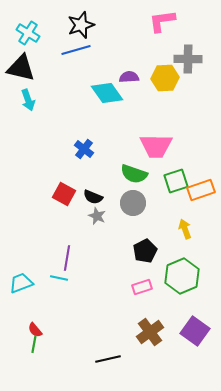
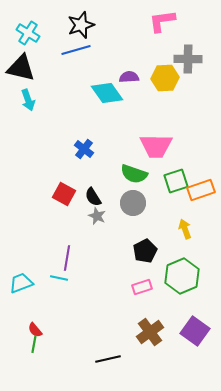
black semicircle: rotated 36 degrees clockwise
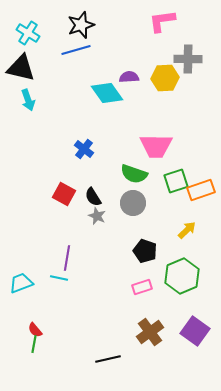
yellow arrow: moved 2 px right, 1 px down; rotated 66 degrees clockwise
black pentagon: rotated 25 degrees counterclockwise
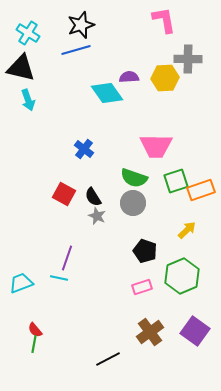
pink L-shape: moved 2 px right, 1 px up; rotated 88 degrees clockwise
green semicircle: moved 4 px down
purple line: rotated 10 degrees clockwise
black line: rotated 15 degrees counterclockwise
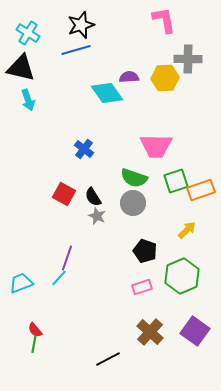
cyan line: rotated 60 degrees counterclockwise
brown cross: rotated 12 degrees counterclockwise
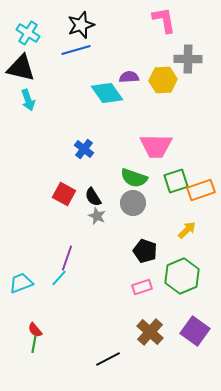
yellow hexagon: moved 2 px left, 2 px down
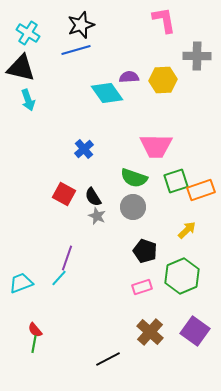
gray cross: moved 9 px right, 3 px up
blue cross: rotated 12 degrees clockwise
gray circle: moved 4 px down
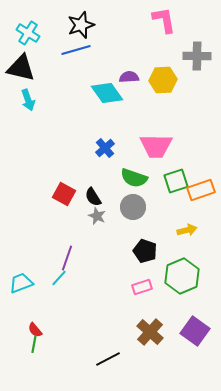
blue cross: moved 21 px right, 1 px up
yellow arrow: rotated 30 degrees clockwise
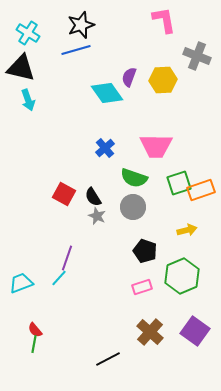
gray cross: rotated 20 degrees clockwise
purple semicircle: rotated 66 degrees counterclockwise
green square: moved 3 px right, 2 px down
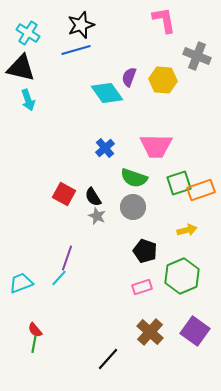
yellow hexagon: rotated 8 degrees clockwise
black line: rotated 20 degrees counterclockwise
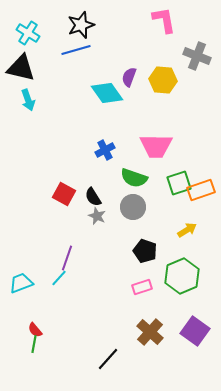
blue cross: moved 2 px down; rotated 12 degrees clockwise
yellow arrow: rotated 18 degrees counterclockwise
